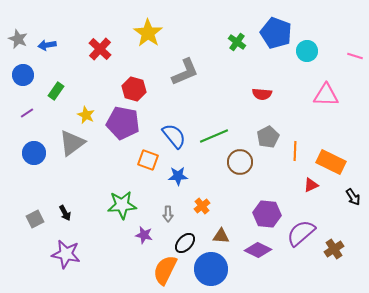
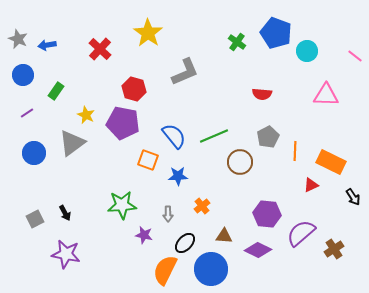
pink line at (355, 56): rotated 21 degrees clockwise
brown triangle at (221, 236): moved 3 px right
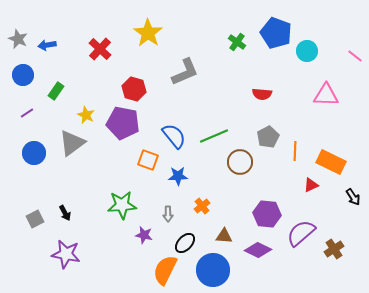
blue circle at (211, 269): moved 2 px right, 1 px down
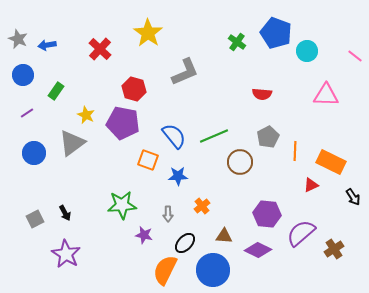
purple star at (66, 254): rotated 20 degrees clockwise
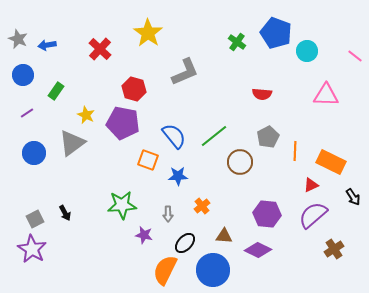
green line at (214, 136): rotated 16 degrees counterclockwise
purple semicircle at (301, 233): moved 12 px right, 18 px up
purple star at (66, 254): moved 34 px left, 5 px up
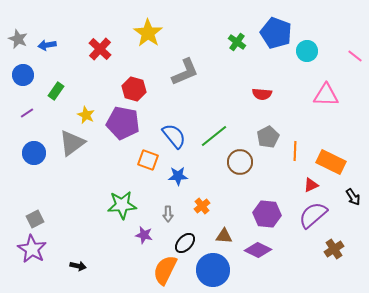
black arrow at (65, 213): moved 13 px right, 53 px down; rotated 49 degrees counterclockwise
